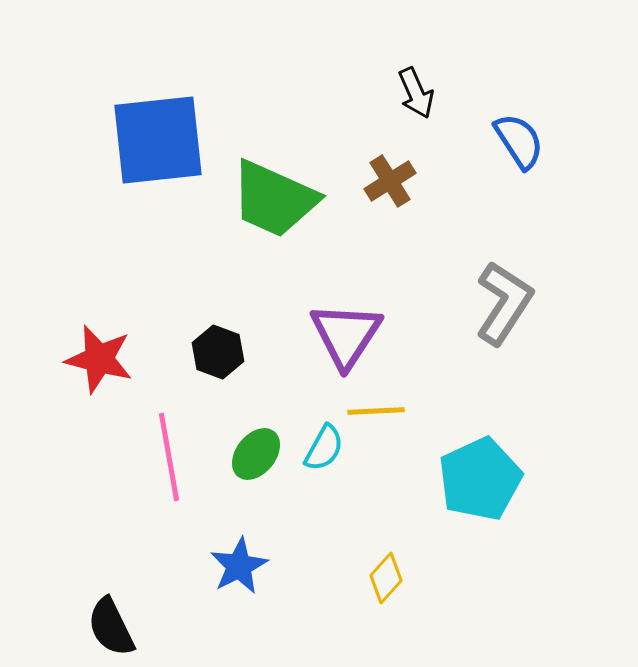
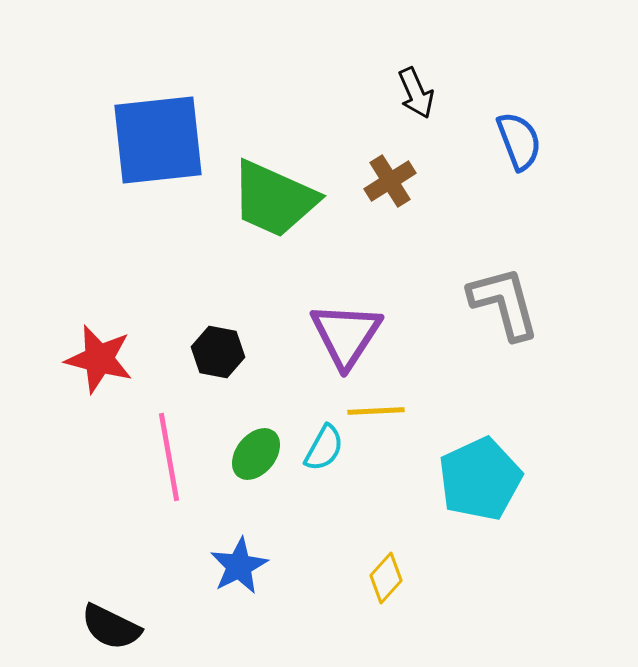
blue semicircle: rotated 12 degrees clockwise
gray L-shape: rotated 48 degrees counterclockwise
black hexagon: rotated 9 degrees counterclockwise
black semicircle: rotated 38 degrees counterclockwise
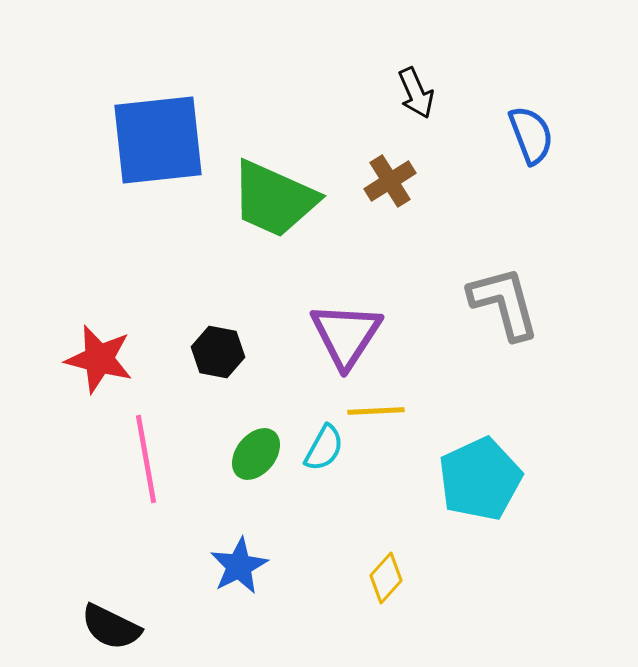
blue semicircle: moved 12 px right, 6 px up
pink line: moved 23 px left, 2 px down
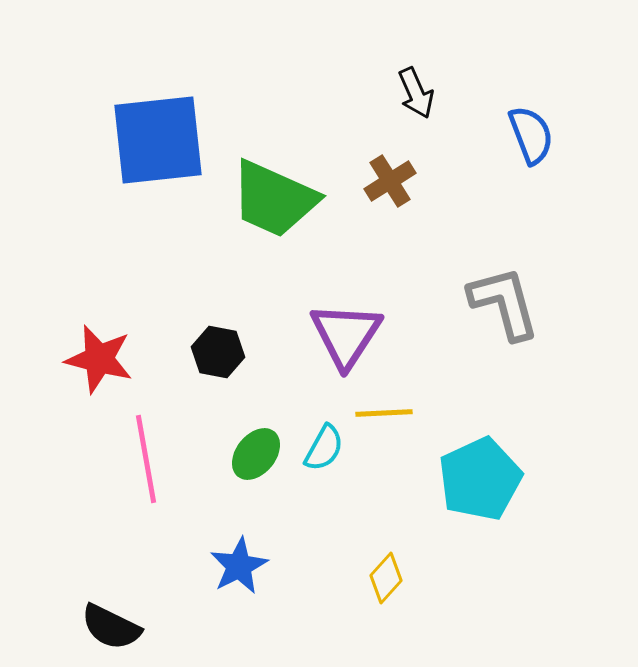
yellow line: moved 8 px right, 2 px down
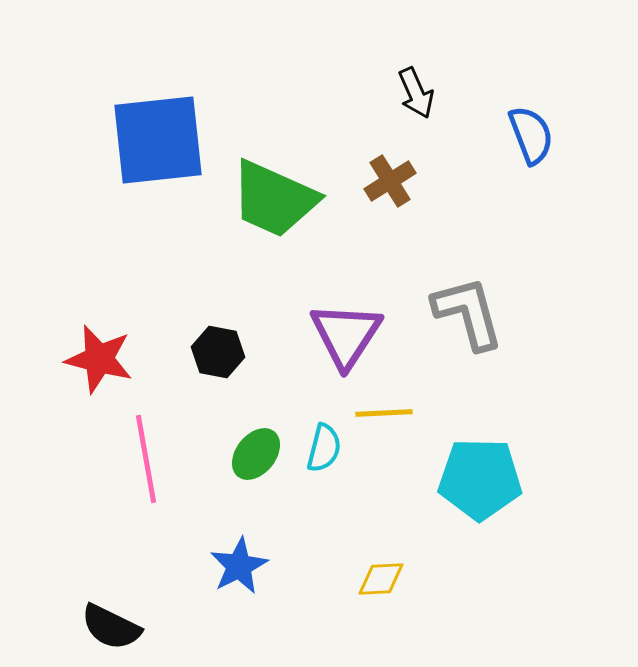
gray L-shape: moved 36 px left, 10 px down
cyan semicircle: rotated 15 degrees counterclockwise
cyan pentagon: rotated 26 degrees clockwise
yellow diamond: moved 5 px left, 1 px down; rotated 45 degrees clockwise
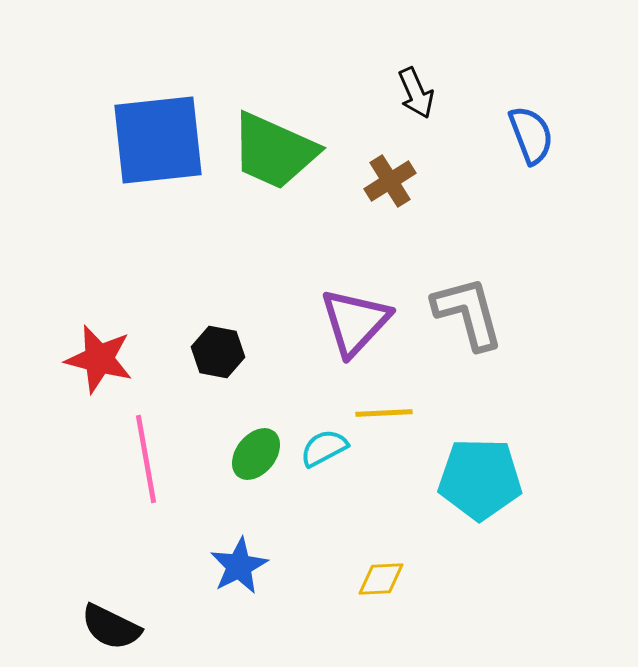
green trapezoid: moved 48 px up
purple triangle: moved 9 px right, 13 px up; rotated 10 degrees clockwise
cyan semicircle: rotated 132 degrees counterclockwise
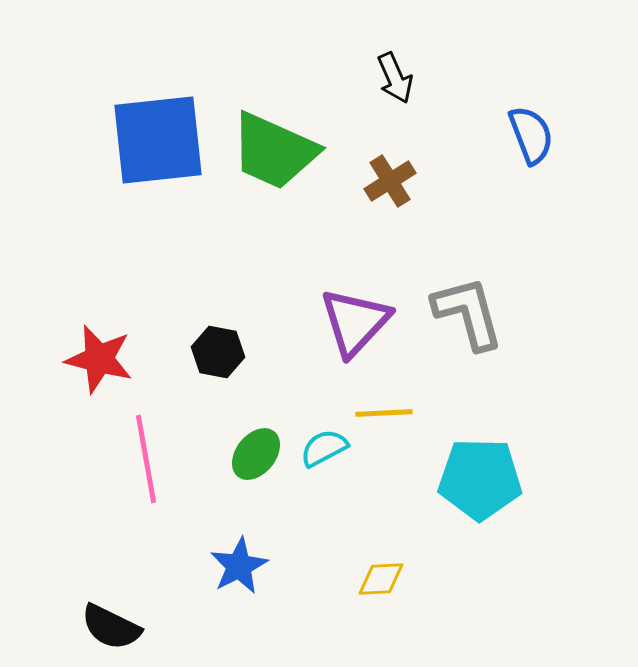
black arrow: moved 21 px left, 15 px up
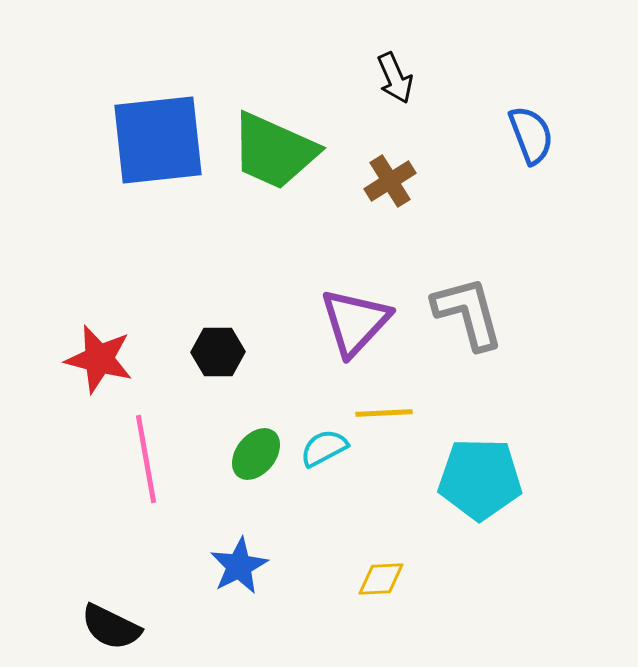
black hexagon: rotated 12 degrees counterclockwise
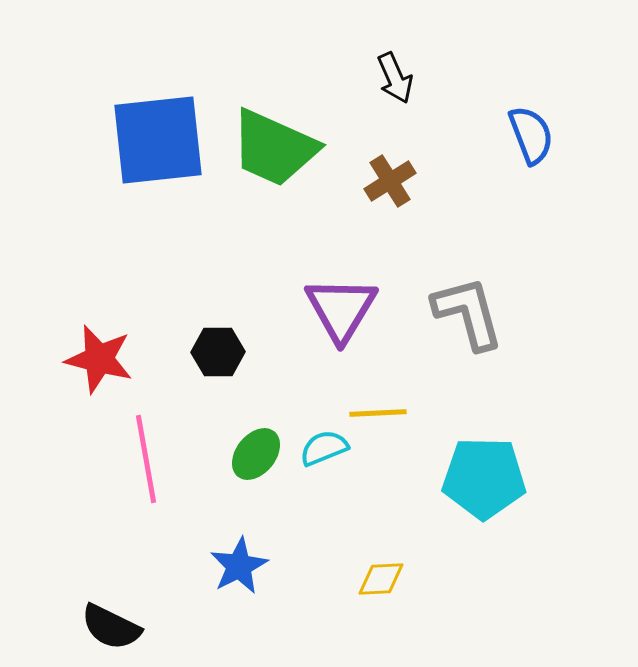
green trapezoid: moved 3 px up
purple triangle: moved 14 px left, 13 px up; rotated 12 degrees counterclockwise
yellow line: moved 6 px left
cyan semicircle: rotated 6 degrees clockwise
cyan pentagon: moved 4 px right, 1 px up
